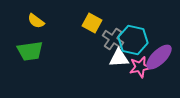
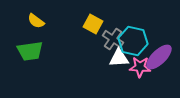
yellow square: moved 1 px right, 1 px down
cyan hexagon: moved 1 px down
pink star: rotated 15 degrees clockwise
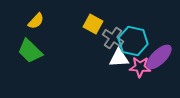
yellow semicircle: rotated 84 degrees counterclockwise
gray cross: moved 1 px up
green trapezoid: rotated 52 degrees clockwise
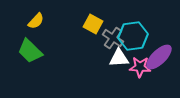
cyan hexagon: moved 5 px up; rotated 20 degrees counterclockwise
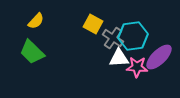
green trapezoid: moved 2 px right, 1 px down
pink star: moved 3 px left
